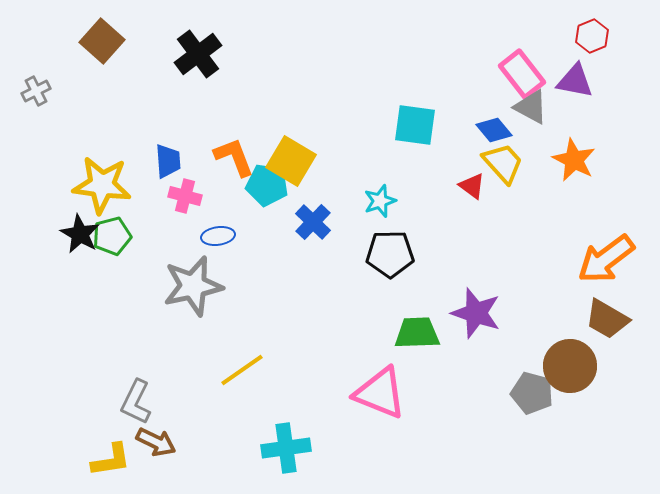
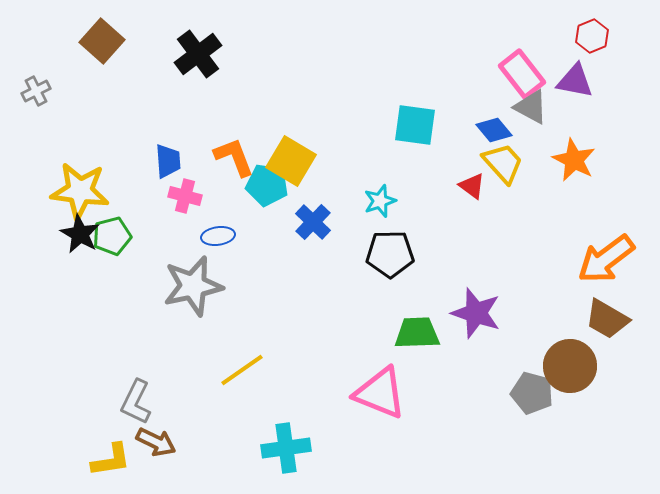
yellow star: moved 22 px left, 6 px down
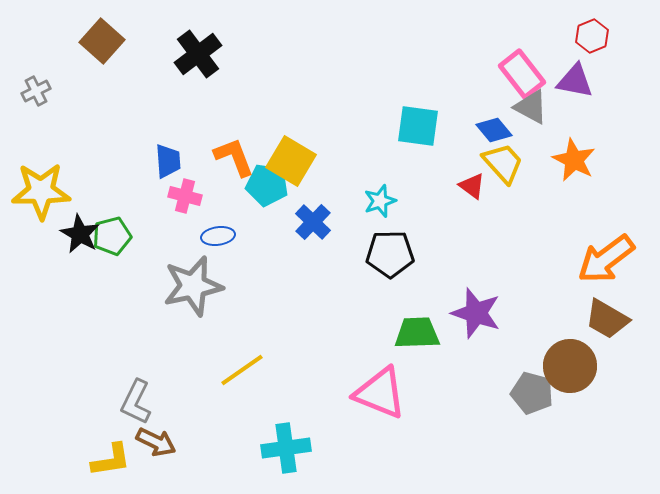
cyan square: moved 3 px right, 1 px down
yellow star: moved 39 px left; rotated 8 degrees counterclockwise
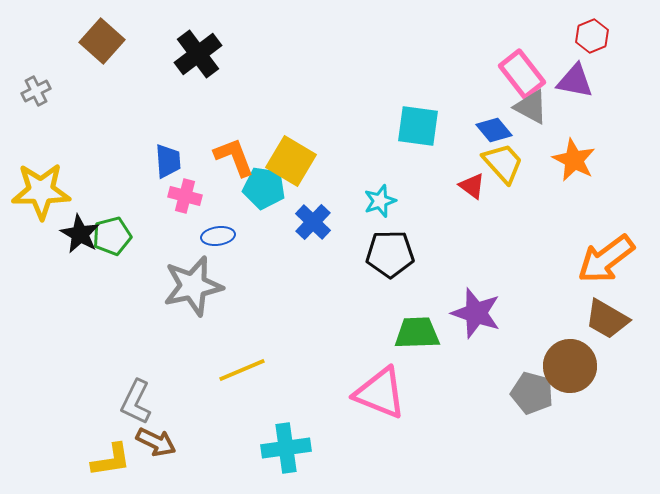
cyan pentagon: moved 3 px left, 3 px down
yellow line: rotated 12 degrees clockwise
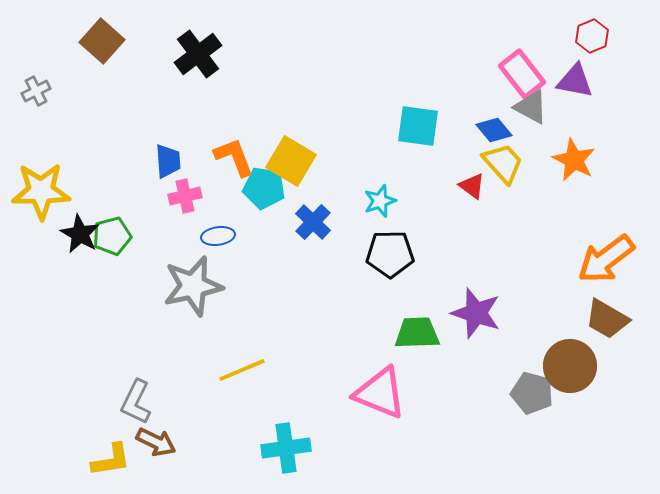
pink cross: rotated 28 degrees counterclockwise
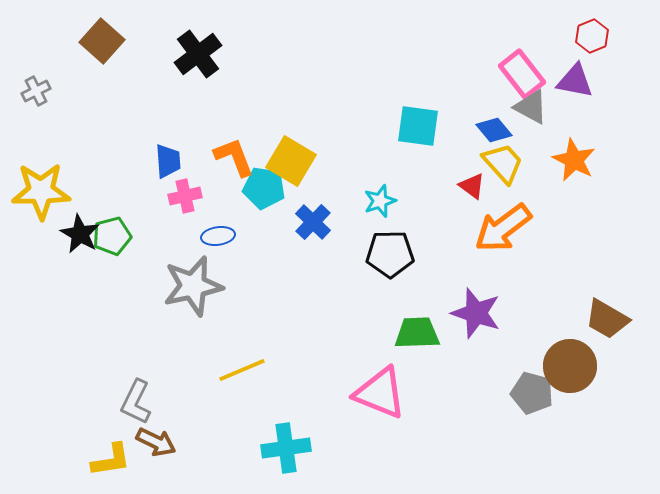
orange arrow: moved 103 px left, 31 px up
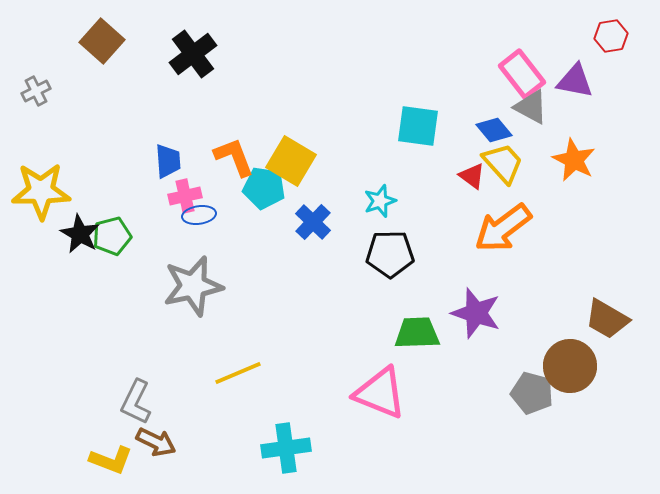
red hexagon: moved 19 px right; rotated 12 degrees clockwise
black cross: moved 5 px left
red triangle: moved 10 px up
blue ellipse: moved 19 px left, 21 px up
yellow line: moved 4 px left, 3 px down
yellow L-shape: rotated 30 degrees clockwise
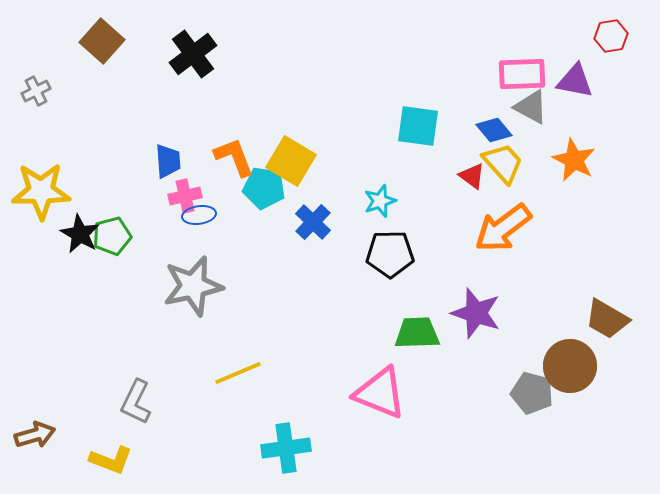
pink rectangle: rotated 54 degrees counterclockwise
brown arrow: moved 121 px left, 7 px up; rotated 42 degrees counterclockwise
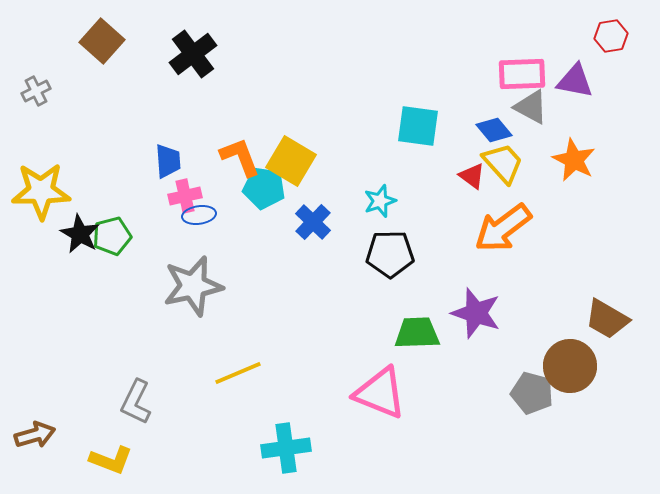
orange L-shape: moved 6 px right
